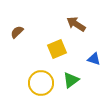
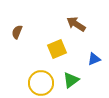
brown semicircle: rotated 24 degrees counterclockwise
blue triangle: rotated 40 degrees counterclockwise
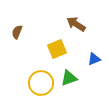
green triangle: moved 2 px left, 2 px up; rotated 18 degrees clockwise
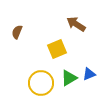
blue triangle: moved 5 px left, 15 px down
green triangle: rotated 12 degrees counterclockwise
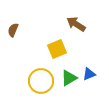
brown semicircle: moved 4 px left, 2 px up
yellow circle: moved 2 px up
